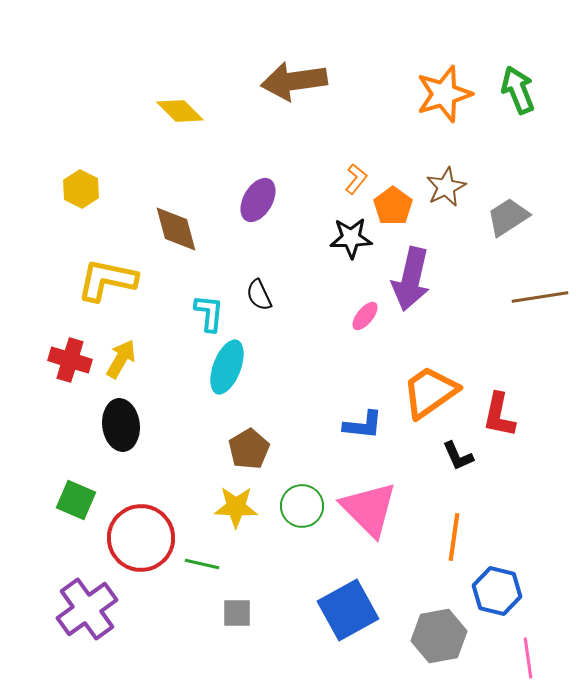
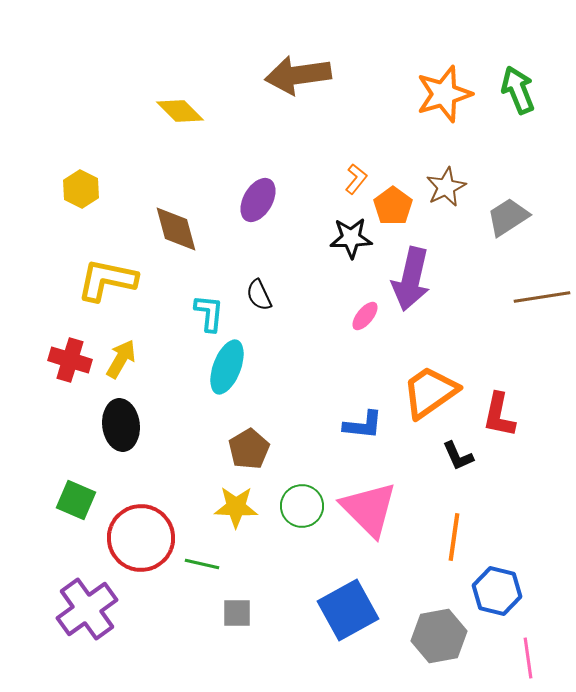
brown arrow: moved 4 px right, 6 px up
brown line: moved 2 px right
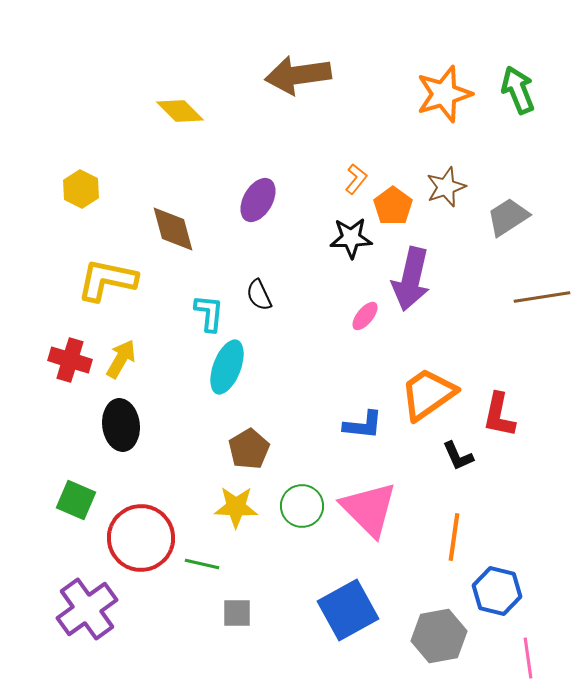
brown star: rotated 6 degrees clockwise
brown diamond: moved 3 px left
orange trapezoid: moved 2 px left, 2 px down
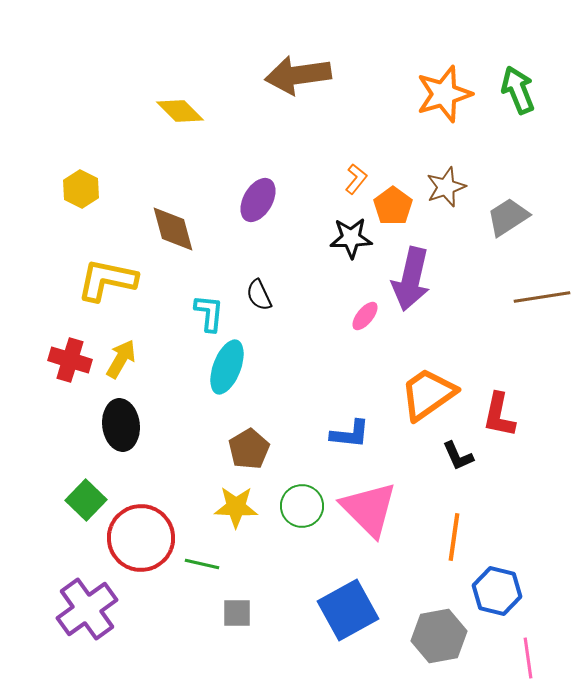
blue L-shape: moved 13 px left, 9 px down
green square: moved 10 px right; rotated 21 degrees clockwise
